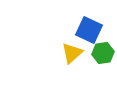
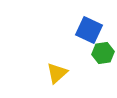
yellow triangle: moved 15 px left, 20 px down
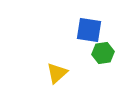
blue square: rotated 16 degrees counterclockwise
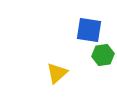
green hexagon: moved 2 px down
